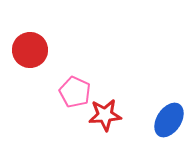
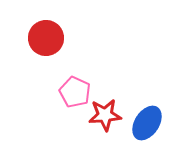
red circle: moved 16 px right, 12 px up
blue ellipse: moved 22 px left, 3 px down
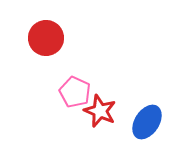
red star: moved 5 px left, 4 px up; rotated 28 degrees clockwise
blue ellipse: moved 1 px up
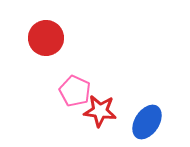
pink pentagon: moved 1 px up
red star: rotated 16 degrees counterclockwise
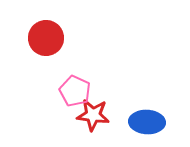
red star: moved 7 px left, 4 px down
blue ellipse: rotated 60 degrees clockwise
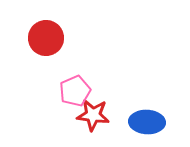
pink pentagon: rotated 24 degrees clockwise
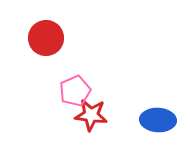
red star: moved 2 px left
blue ellipse: moved 11 px right, 2 px up
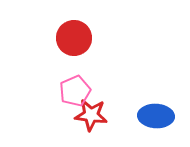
red circle: moved 28 px right
blue ellipse: moved 2 px left, 4 px up
